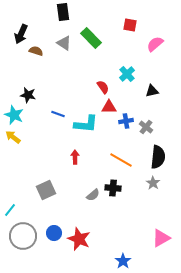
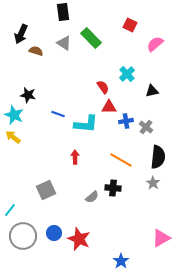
red square: rotated 16 degrees clockwise
gray semicircle: moved 1 px left, 2 px down
blue star: moved 2 px left
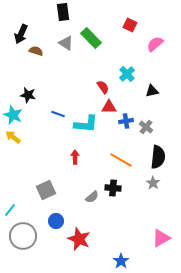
gray triangle: moved 2 px right
cyan star: moved 1 px left
blue circle: moved 2 px right, 12 px up
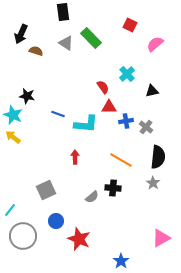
black star: moved 1 px left, 1 px down
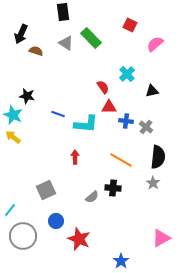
blue cross: rotated 16 degrees clockwise
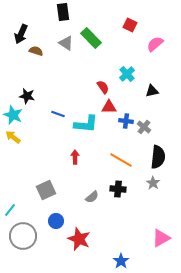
gray cross: moved 2 px left
black cross: moved 5 px right, 1 px down
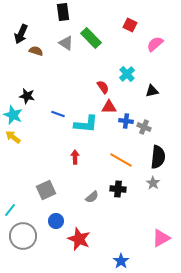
gray cross: rotated 16 degrees counterclockwise
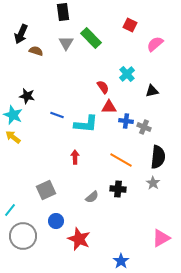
gray triangle: rotated 28 degrees clockwise
blue line: moved 1 px left, 1 px down
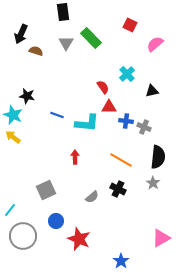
cyan L-shape: moved 1 px right, 1 px up
black cross: rotated 21 degrees clockwise
